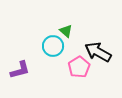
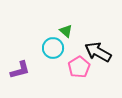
cyan circle: moved 2 px down
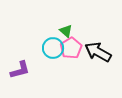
pink pentagon: moved 8 px left, 19 px up
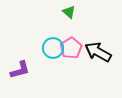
green triangle: moved 3 px right, 19 px up
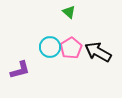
cyan circle: moved 3 px left, 1 px up
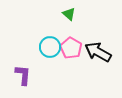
green triangle: moved 2 px down
pink pentagon: rotated 10 degrees counterclockwise
purple L-shape: moved 3 px right, 5 px down; rotated 70 degrees counterclockwise
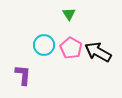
green triangle: rotated 16 degrees clockwise
cyan circle: moved 6 px left, 2 px up
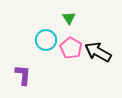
green triangle: moved 4 px down
cyan circle: moved 2 px right, 5 px up
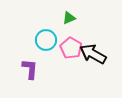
green triangle: rotated 40 degrees clockwise
black arrow: moved 5 px left, 2 px down
purple L-shape: moved 7 px right, 6 px up
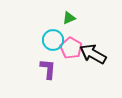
cyan circle: moved 7 px right
purple L-shape: moved 18 px right
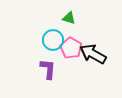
green triangle: rotated 40 degrees clockwise
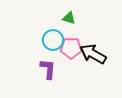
pink pentagon: rotated 30 degrees counterclockwise
